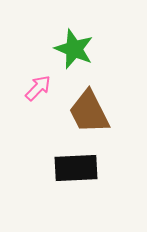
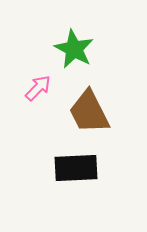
green star: rotated 6 degrees clockwise
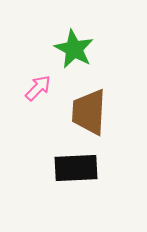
brown trapezoid: rotated 30 degrees clockwise
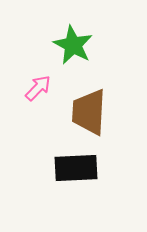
green star: moved 1 px left, 4 px up
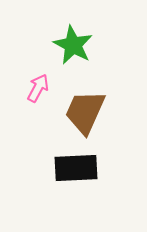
pink arrow: rotated 16 degrees counterclockwise
brown trapezoid: moved 4 px left; rotated 21 degrees clockwise
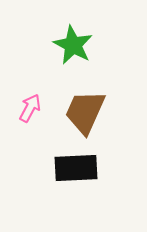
pink arrow: moved 8 px left, 20 px down
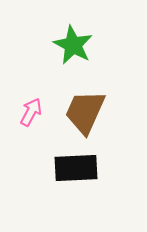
pink arrow: moved 1 px right, 4 px down
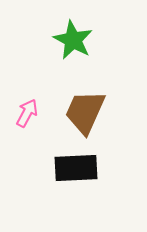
green star: moved 5 px up
pink arrow: moved 4 px left, 1 px down
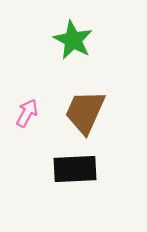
black rectangle: moved 1 px left, 1 px down
